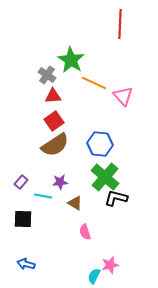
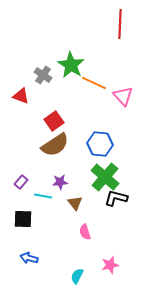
green star: moved 5 px down
gray cross: moved 4 px left
red triangle: moved 32 px left; rotated 24 degrees clockwise
brown triangle: rotated 21 degrees clockwise
blue arrow: moved 3 px right, 6 px up
cyan semicircle: moved 17 px left
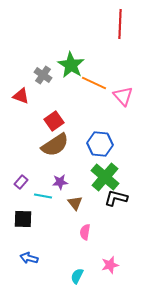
pink semicircle: rotated 28 degrees clockwise
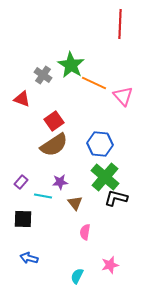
red triangle: moved 1 px right, 3 px down
brown semicircle: moved 1 px left
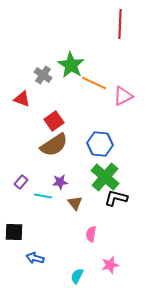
pink triangle: rotated 45 degrees clockwise
black square: moved 9 px left, 13 px down
pink semicircle: moved 6 px right, 2 px down
blue arrow: moved 6 px right
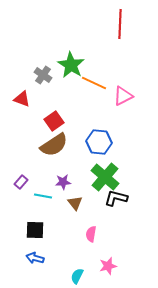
blue hexagon: moved 1 px left, 2 px up
purple star: moved 3 px right
black square: moved 21 px right, 2 px up
pink star: moved 2 px left, 1 px down
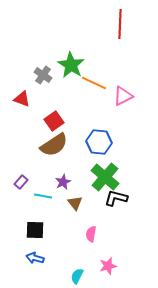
purple star: rotated 21 degrees counterclockwise
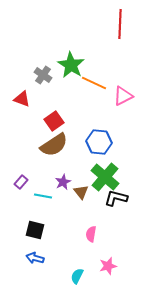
brown triangle: moved 6 px right, 11 px up
black square: rotated 12 degrees clockwise
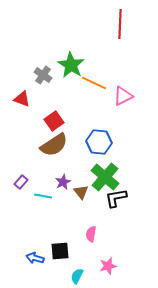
black L-shape: rotated 25 degrees counterclockwise
black square: moved 25 px right, 21 px down; rotated 18 degrees counterclockwise
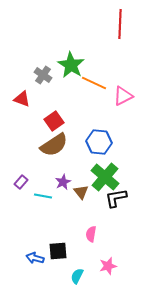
black square: moved 2 px left
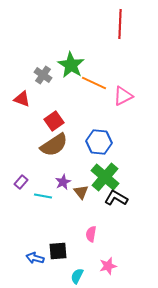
black L-shape: rotated 40 degrees clockwise
